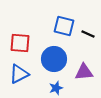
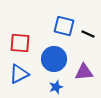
blue star: moved 1 px up
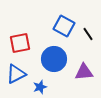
blue square: rotated 15 degrees clockwise
black line: rotated 32 degrees clockwise
red square: rotated 15 degrees counterclockwise
blue triangle: moved 3 px left
blue star: moved 16 px left
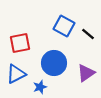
black line: rotated 16 degrees counterclockwise
blue circle: moved 4 px down
purple triangle: moved 2 px right, 1 px down; rotated 30 degrees counterclockwise
